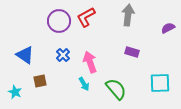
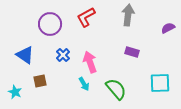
purple circle: moved 9 px left, 3 px down
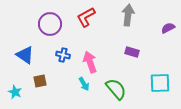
blue cross: rotated 32 degrees counterclockwise
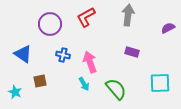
blue triangle: moved 2 px left, 1 px up
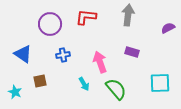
red L-shape: rotated 35 degrees clockwise
blue cross: rotated 24 degrees counterclockwise
pink arrow: moved 10 px right
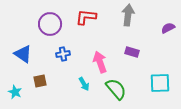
blue cross: moved 1 px up
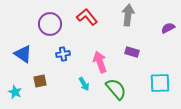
red L-shape: moved 1 px right; rotated 45 degrees clockwise
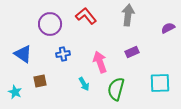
red L-shape: moved 1 px left, 1 px up
purple rectangle: rotated 40 degrees counterclockwise
green semicircle: rotated 125 degrees counterclockwise
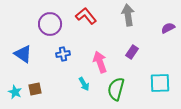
gray arrow: rotated 15 degrees counterclockwise
purple rectangle: rotated 32 degrees counterclockwise
brown square: moved 5 px left, 8 px down
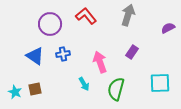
gray arrow: rotated 25 degrees clockwise
blue triangle: moved 12 px right, 2 px down
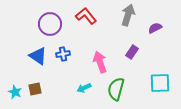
purple semicircle: moved 13 px left
blue triangle: moved 3 px right
cyan arrow: moved 4 px down; rotated 96 degrees clockwise
